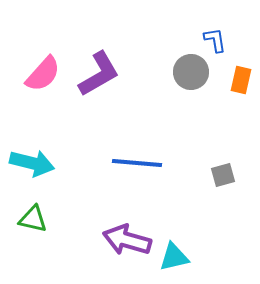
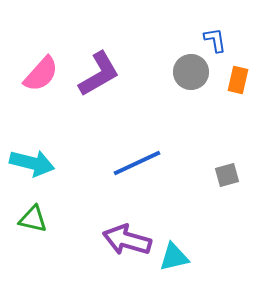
pink semicircle: moved 2 px left
orange rectangle: moved 3 px left
blue line: rotated 30 degrees counterclockwise
gray square: moved 4 px right
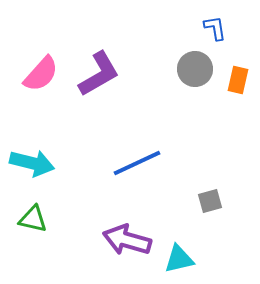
blue L-shape: moved 12 px up
gray circle: moved 4 px right, 3 px up
gray square: moved 17 px left, 26 px down
cyan triangle: moved 5 px right, 2 px down
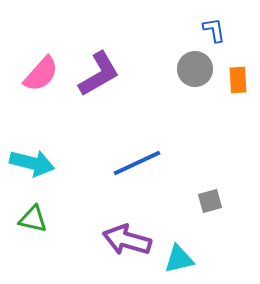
blue L-shape: moved 1 px left, 2 px down
orange rectangle: rotated 16 degrees counterclockwise
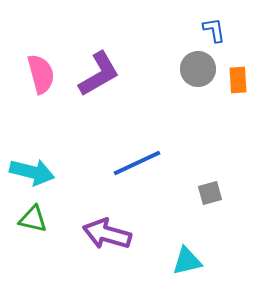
gray circle: moved 3 px right
pink semicircle: rotated 57 degrees counterclockwise
cyan arrow: moved 9 px down
gray square: moved 8 px up
purple arrow: moved 20 px left, 6 px up
cyan triangle: moved 8 px right, 2 px down
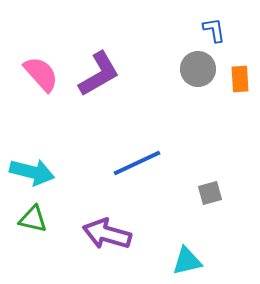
pink semicircle: rotated 27 degrees counterclockwise
orange rectangle: moved 2 px right, 1 px up
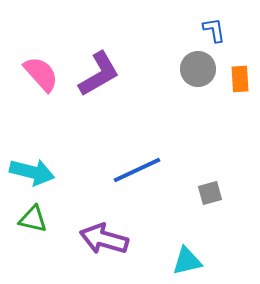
blue line: moved 7 px down
purple arrow: moved 3 px left, 5 px down
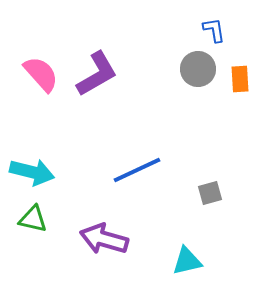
purple L-shape: moved 2 px left
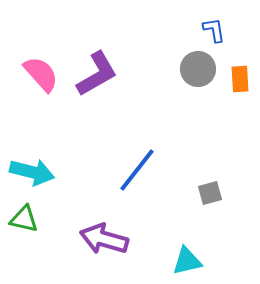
blue line: rotated 27 degrees counterclockwise
green triangle: moved 9 px left
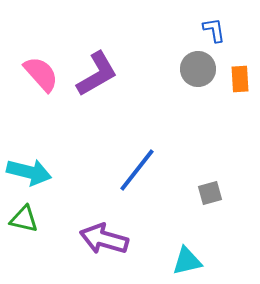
cyan arrow: moved 3 px left
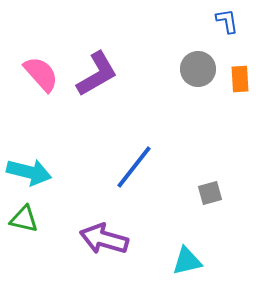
blue L-shape: moved 13 px right, 9 px up
blue line: moved 3 px left, 3 px up
